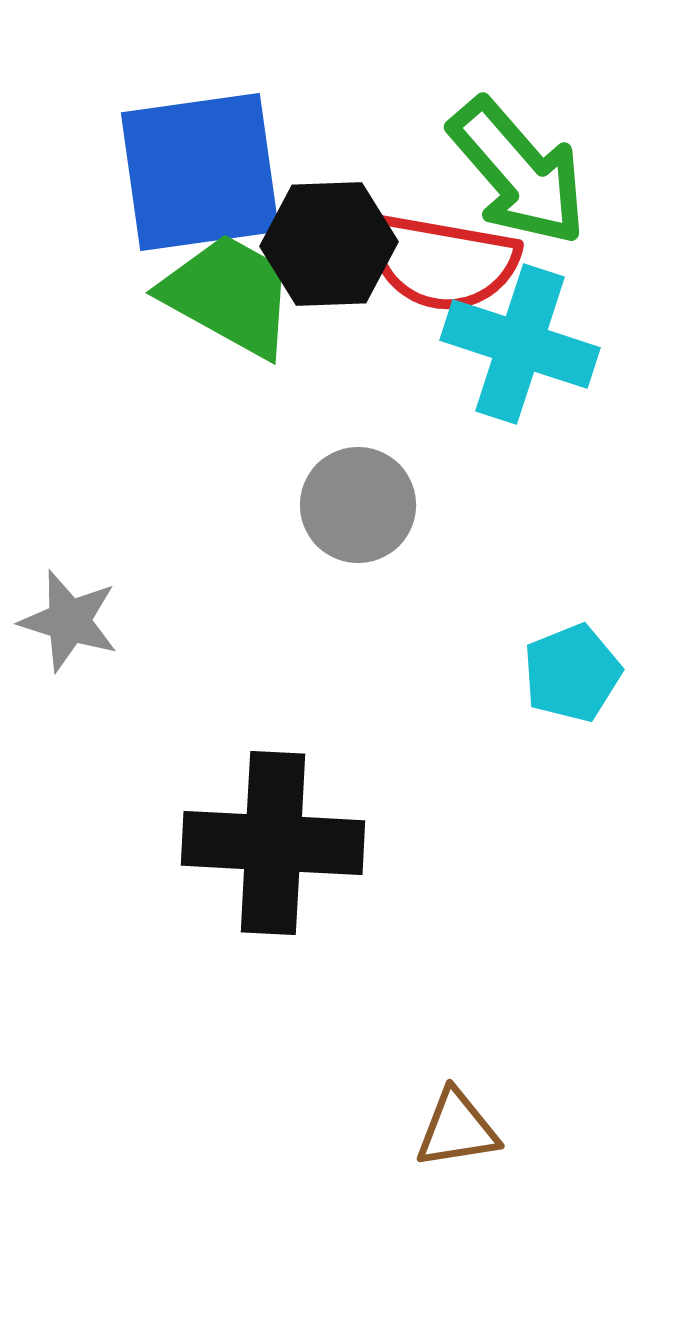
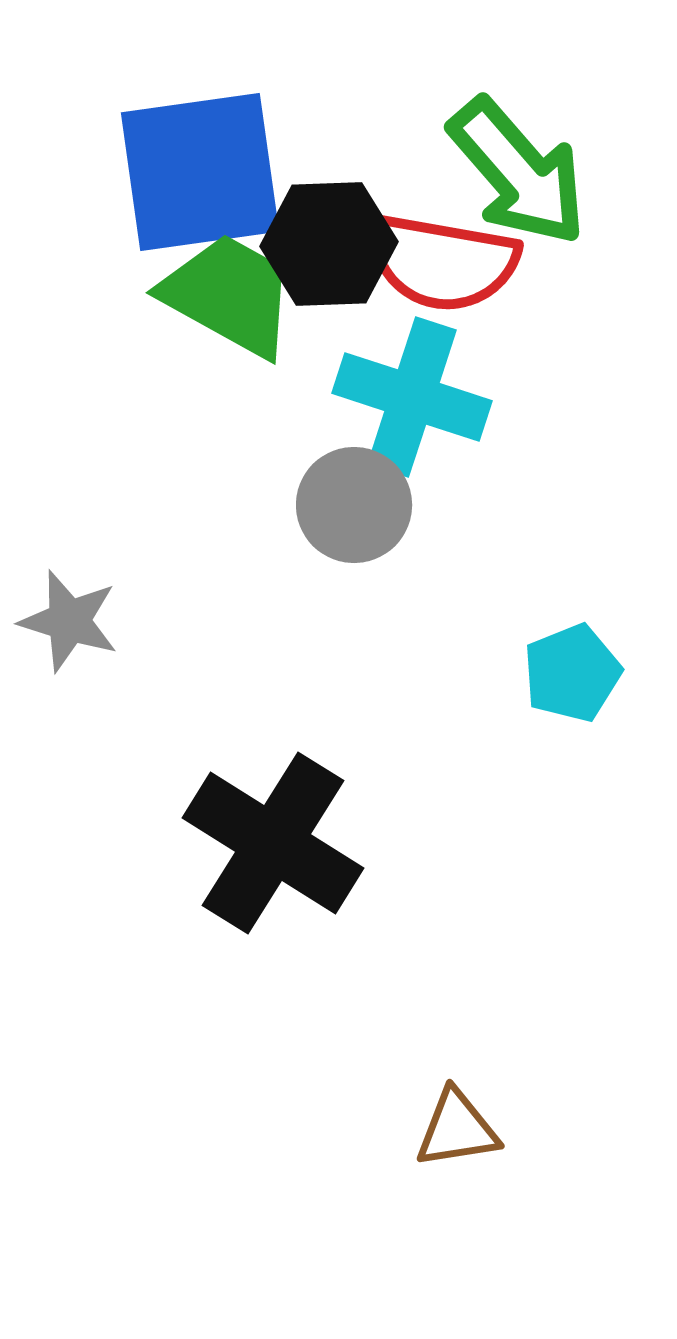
cyan cross: moved 108 px left, 53 px down
gray circle: moved 4 px left
black cross: rotated 29 degrees clockwise
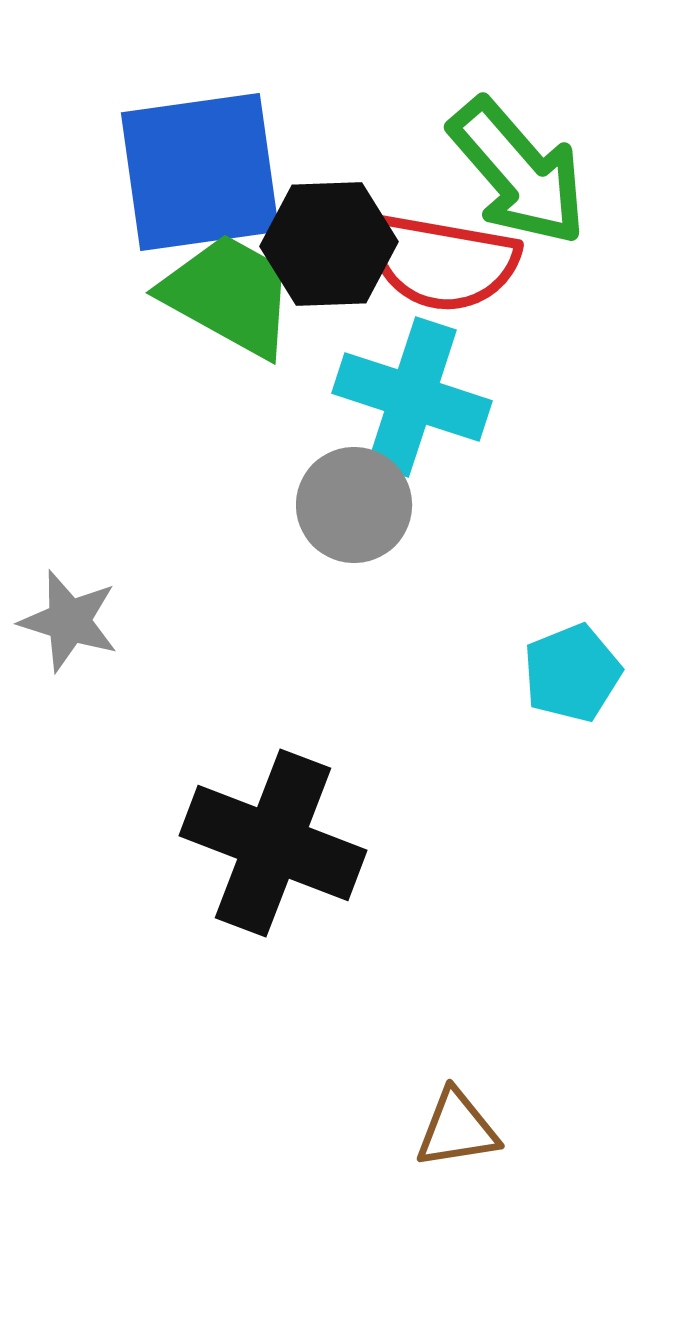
black cross: rotated 11 degrees counterclockwise
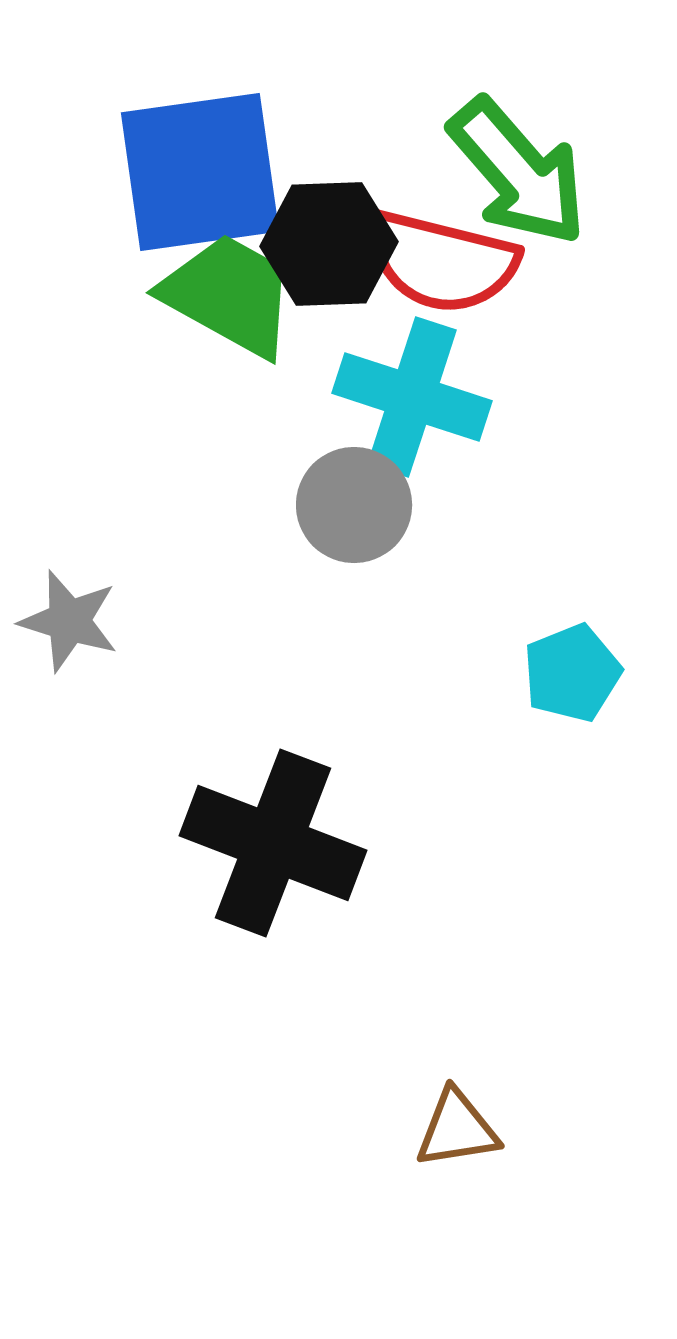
red semicircle: rotated 4 degrees clockwise
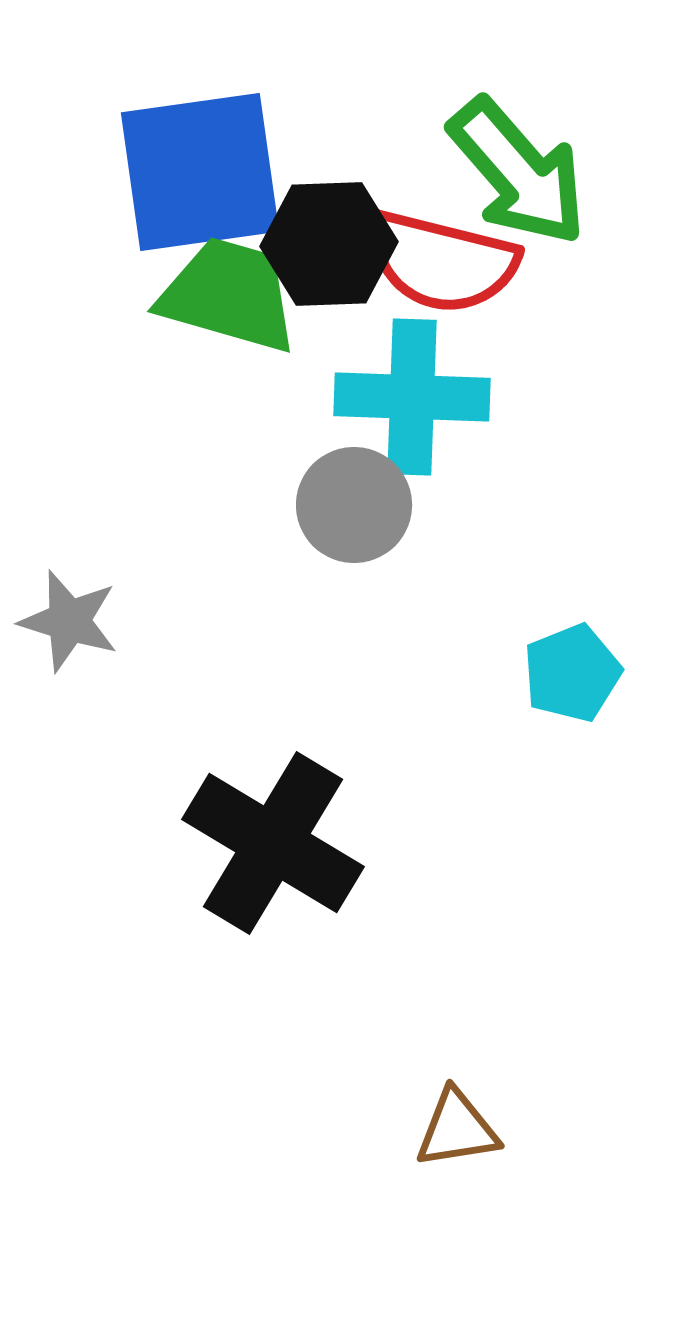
green trapezoid: rotated 13 degrees counterclockwise
cyan cross: rotated 16 degrees counterclockwise
black cross: rotated 10 degrees clockwise
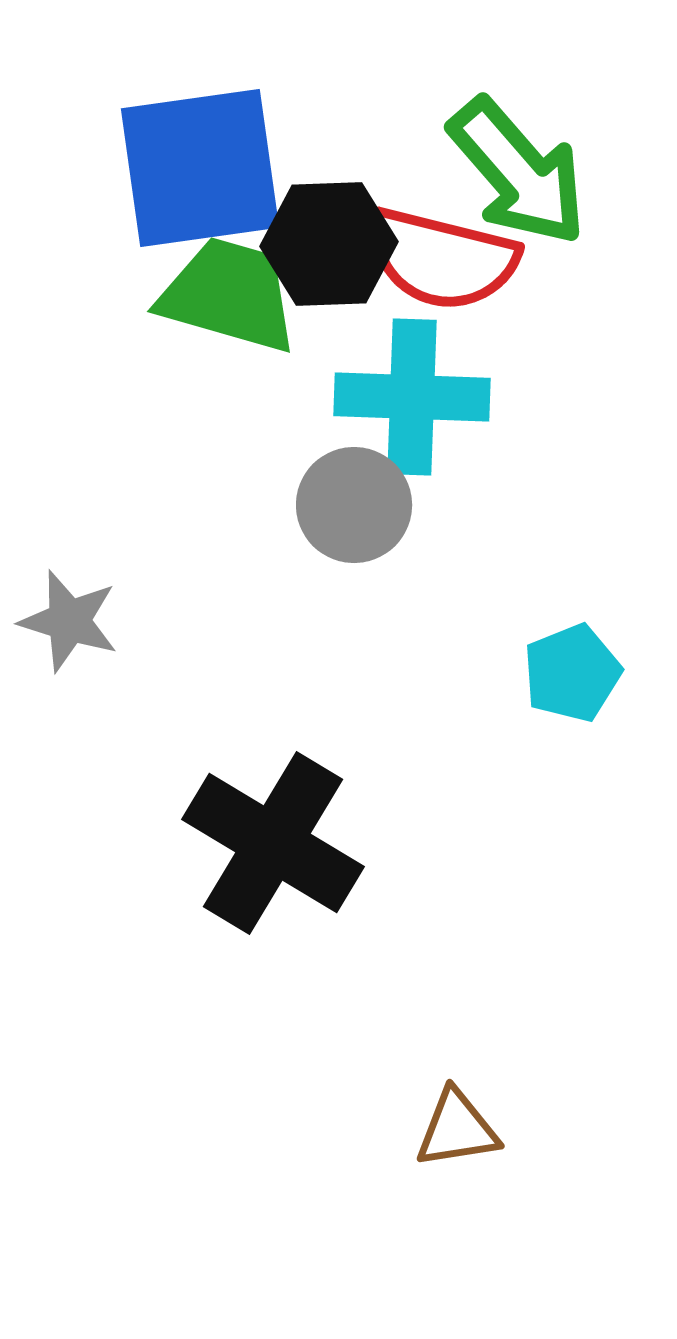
blue square: moved 4 px up
red semicircle: moved 3 px up
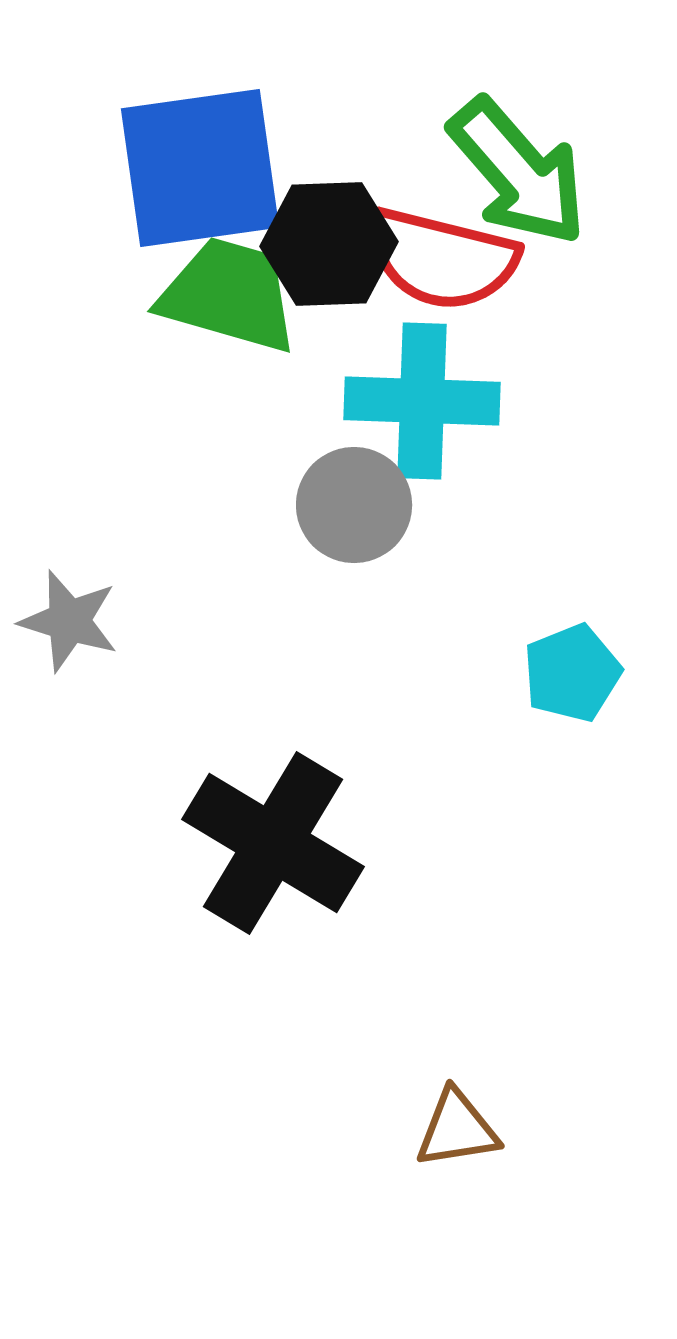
cyan cross: moved 10 px right, 4 px down
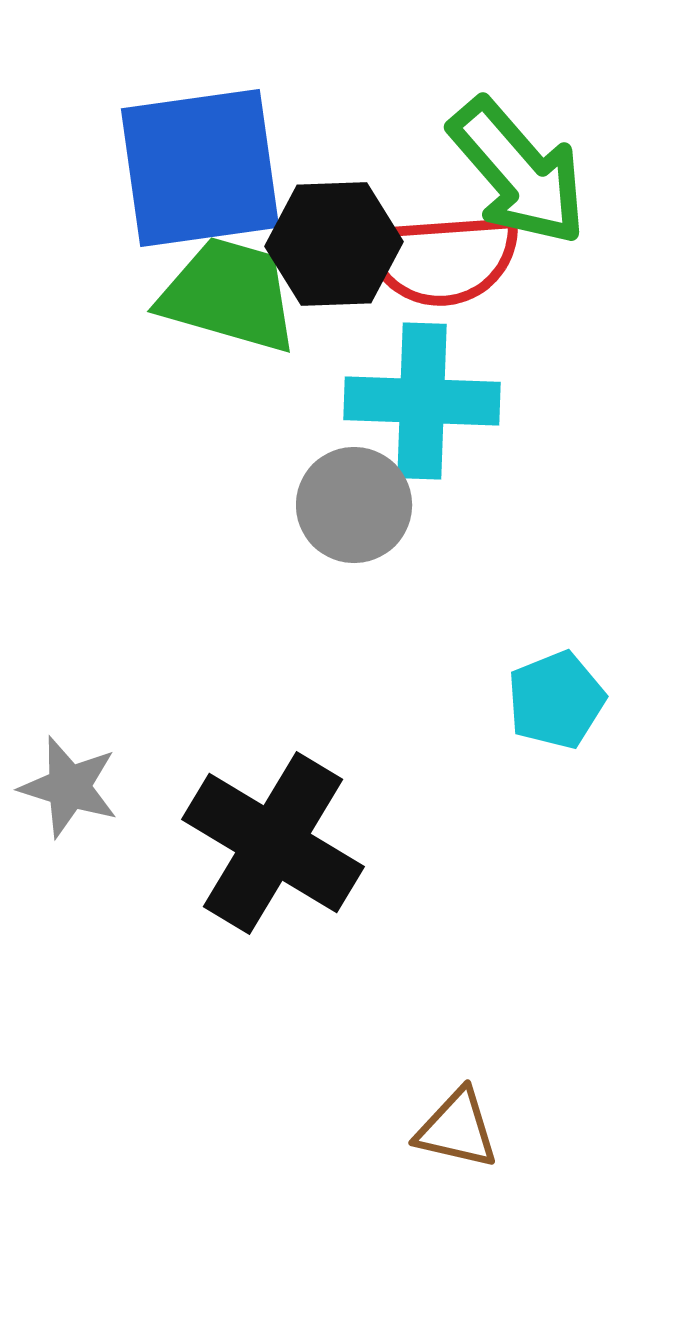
black hexagon: moved 5 px right
red semicircle: rotated 18 degrees counterclockwise
gray star: moved 166 px down
cyan pentagon: moved 16 px left, 27 px down
brown triangle: rotated 22 degrees clockwise
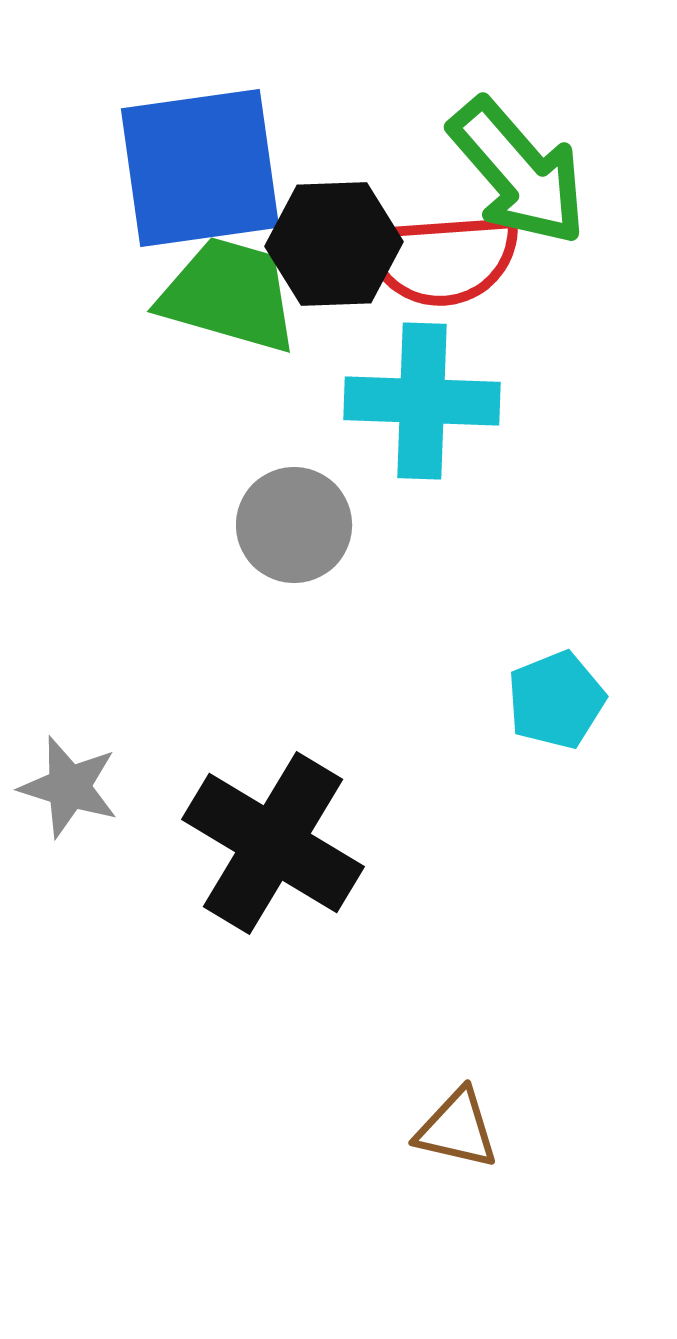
gray circle: moved 60 px left, 20 px down
